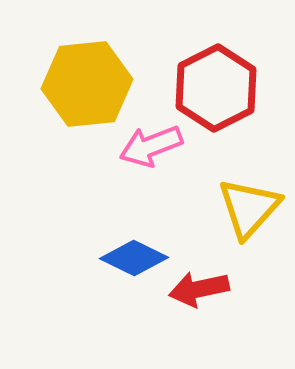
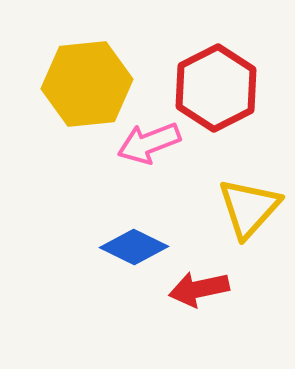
pink arrow: moved 2 px left, 3 px up
blue diamond: moved 11 px up
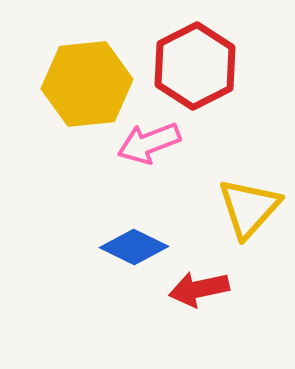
red hexagon: moved 21 px left, 22 px up
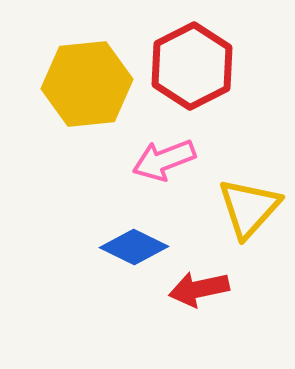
red hexagon: moved 3 px left
pink arrow: moved 15 px right, 17 px down
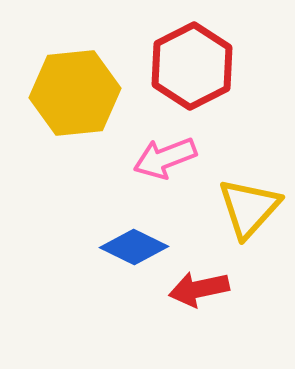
yellow hexagon: moved 12 px left, 9 px down
pink arrow: moved 1 px right, 2 px up
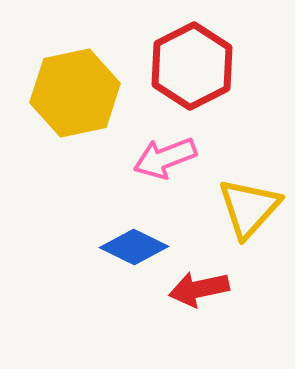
yellow hexagon: rotated 6 degrees counterclockwise
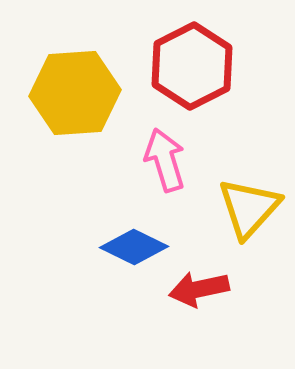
yellow hexagon: rotated 8 degrees clockwise
pink arrow: moved 2 px down; rotated 94 degrees clockwise
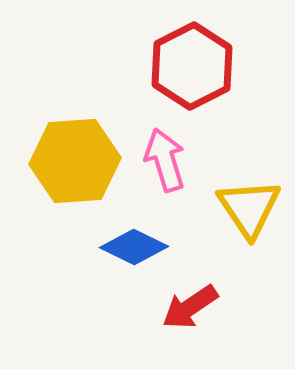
yellow hexagon: moved 68 px down
yellow triangle: rotated 16 degrees counterclockwise
red arrow: moved 9 px left, 18 px down; rotated 22 degrees counterclockwise
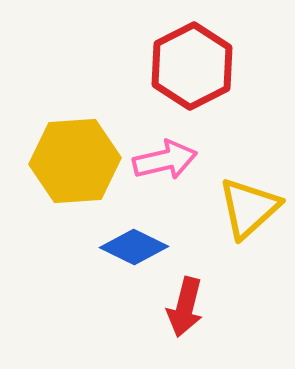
pink arrow: rotated 94 degrees clockwise
yellow triangle: rotated 22 degrees clockwise
red arrow: moved 5 px left; rotated 42 degrees counterclockwise
